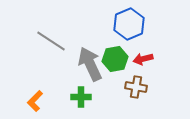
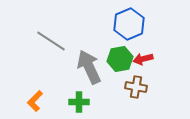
green hexagon: moved 5 px right
gray arrow: moved 1 px left, 3 px down
green cross: moved 2 px left, 5 px down
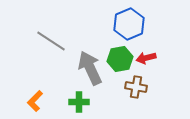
red arrow: moved 3 px right, 1 px up
gray arrow: moved 1 px right, 1 px down
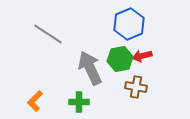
gray line: moved 3 px left, 7 px up
red arrow: moved 4 px left, 2 px up
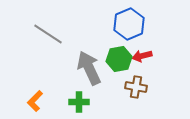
green hexagon: moved 1 px left
gray arrow: moved 1 px left
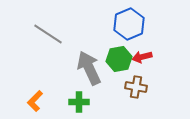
red arrow: moved 1 px down
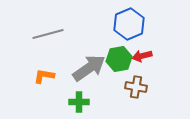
gray line: rotated 48 degrees counterclockwise
red arrow: moved 1 px up
gray arrow: rotated 80 degrees clockwise
orange L-shape: moved 9 px right, 25 px up; rotated 55 degrees clockwise
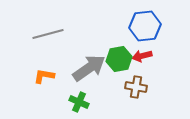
blue hexagon: moved 16 px right, 2 px down; rotated 16 degrees clockwise
green cross: rotated 24 degrees clockwise
